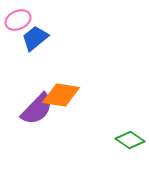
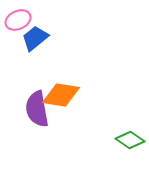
purple semicircle: rotated 126 degrees clockwise
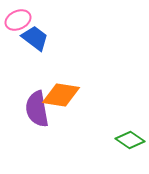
blue trapezoid: rotated 76 degrees clockwise
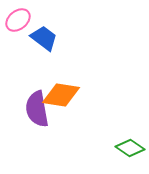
pink ellipse: rotated 15 degrees counterclockwise
blue trapezoid: moved 9 px right
green diamond: moved 8 px down
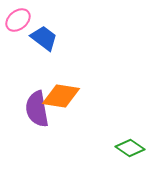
orange diamond: moved 1 px down
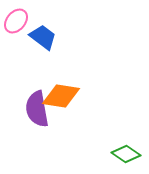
pink ellipse: moved 2 px left, 1 px down; rotated 10 degrees counterclockwise
blue trapezoid: moved 1 px left, 1 px up
green diamond: moved 4 px left, 6 px down
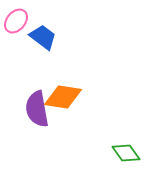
orange diamond: moved 2 px right, 1 px down
green diamond: moved 1 px up; rotated 20 degrees clockwise
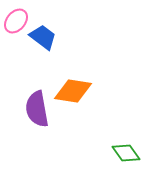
orange diamond: moved 10 px right, 6 px up
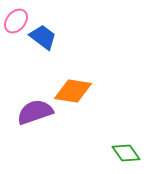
purple semicircle: moved 2 px left, 3 px down; rotated 81 degrees clockwise
